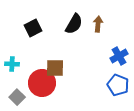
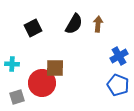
gray square: rotated 28 degrees clockwise
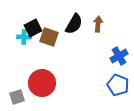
cyan cross: moved 12 px right, 27 px up
brown square: moved 6 px left, 31 px up; rotated 18 degrees clockwise
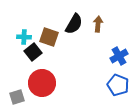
black square: moved 24 px down; rotated 12 degrees counterclockwise
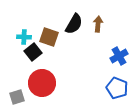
blue pentagon: moved 1 px left, 3 px down
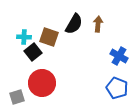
blue cross: rotated 30 degrees counterclockwise
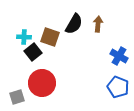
brown square: moved 1 px right
blue pentagon: moved 1 px right, 1 px up
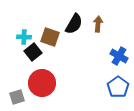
blue pentagon: rotated 15 degrees clockwise
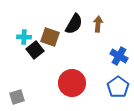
black square: moved 2 px right, 2 px up
red circle: moved 30 px right
